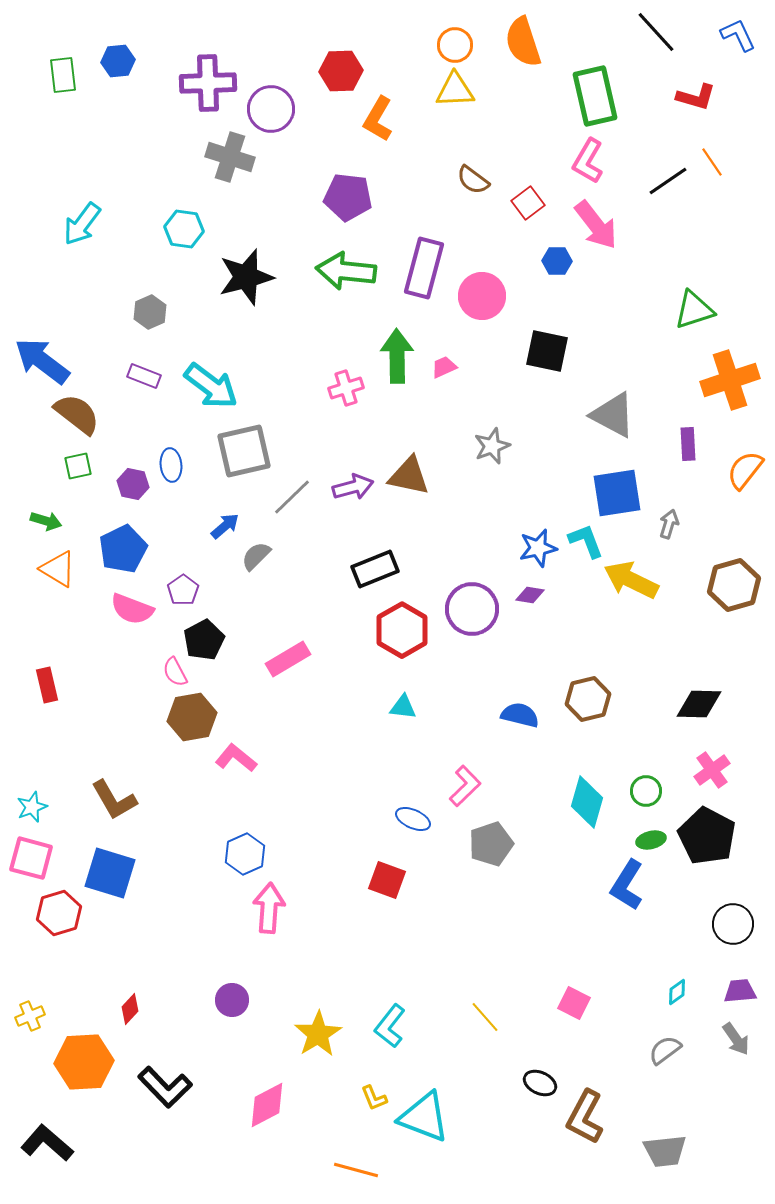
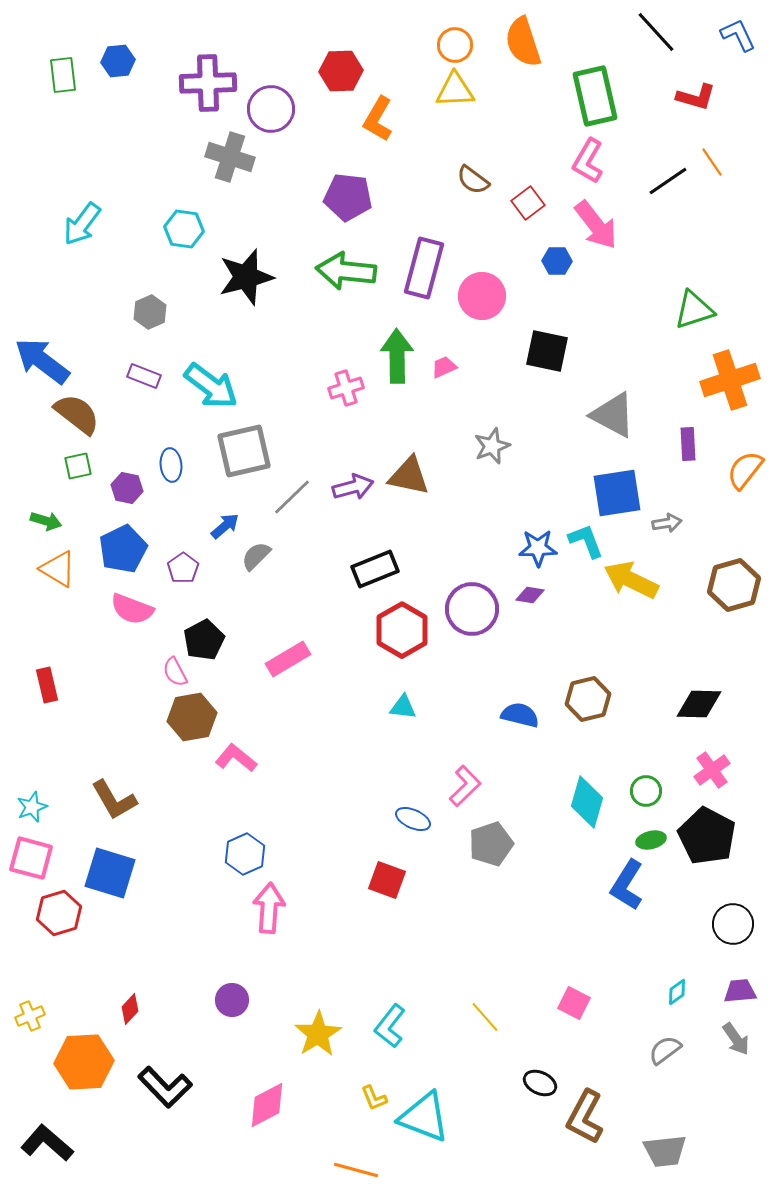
purple hexagon at (133, 484): moved 6 px left, 4 px down
gray arrow at (669, 524): moved 2 px left, 1 px up; rotated 64 degrees clockwise
blue star at (538, 548): rotated 12 degrees clockwise
purple pentagon at (183, 590): moved 22 px up
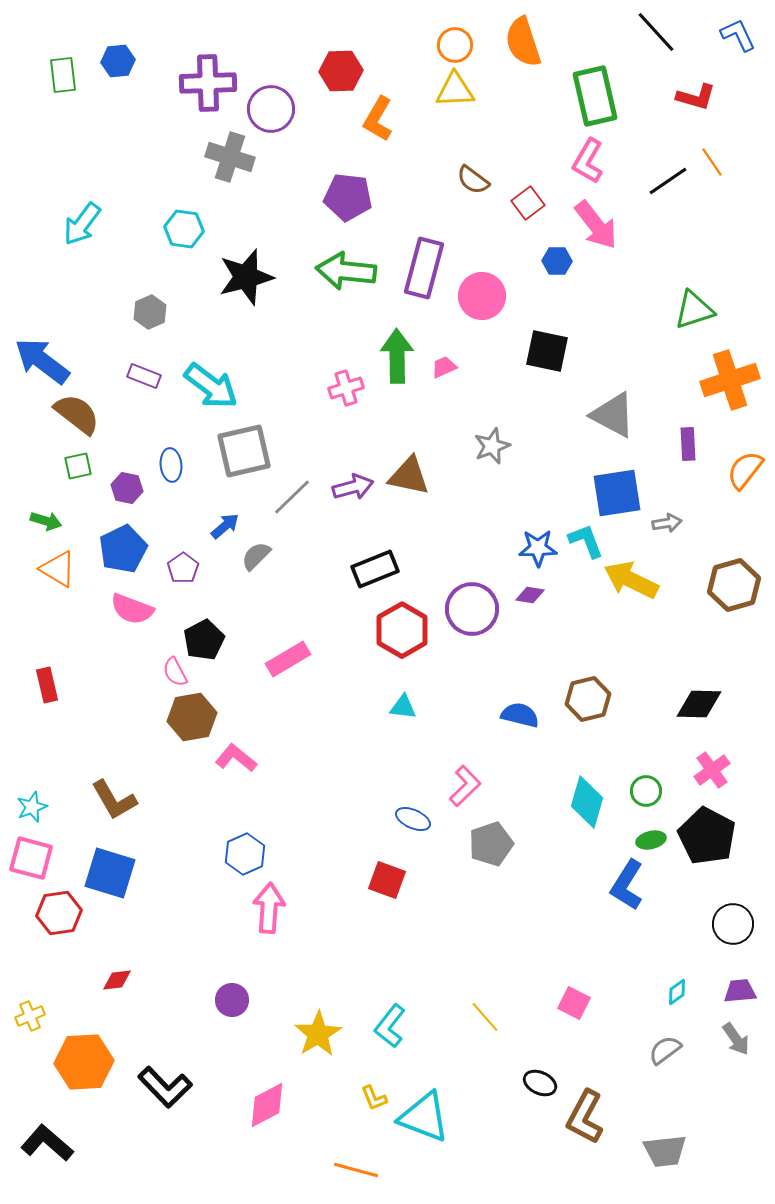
red hexagon at (59, 913): rotated 9 degrees clockwise
red diamond at (130, 1009): moved 13 px left, 29 px up; rotated 40 degrees clockwise
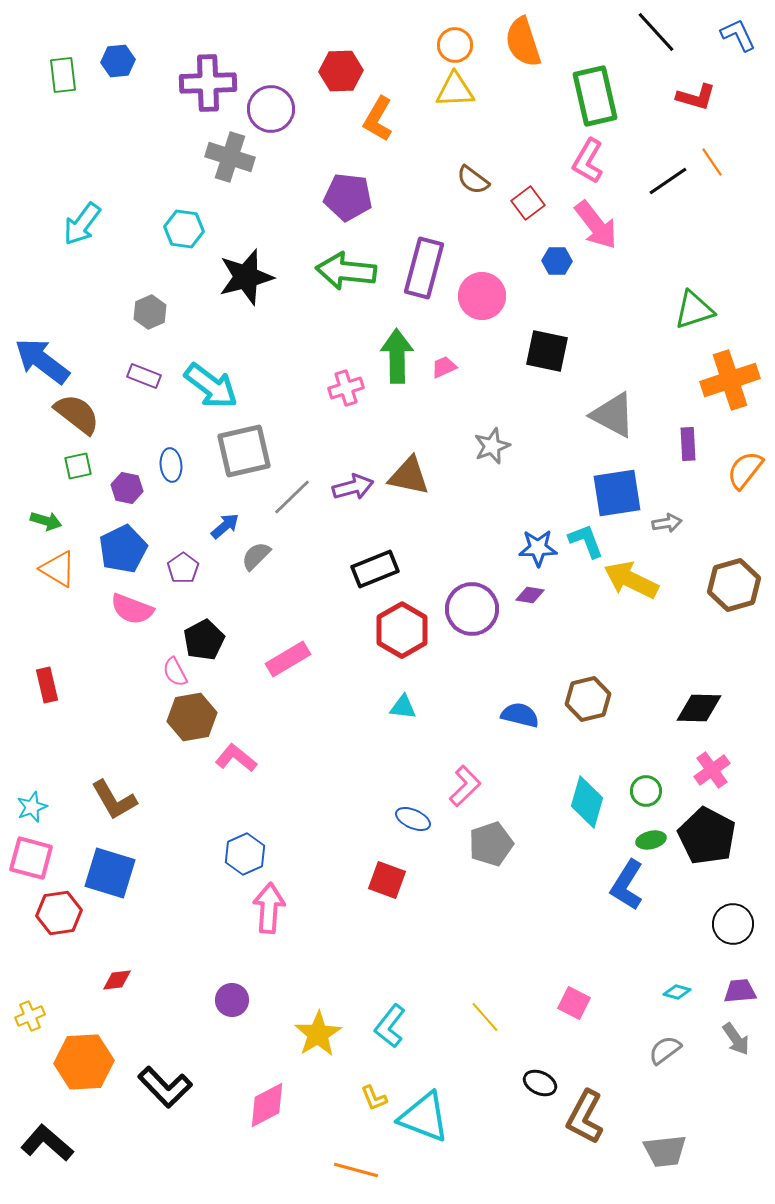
black diamond at (699, 704): moved 4 px down
cyan diamond at (677, 992): rotated 52 degrees clockwise
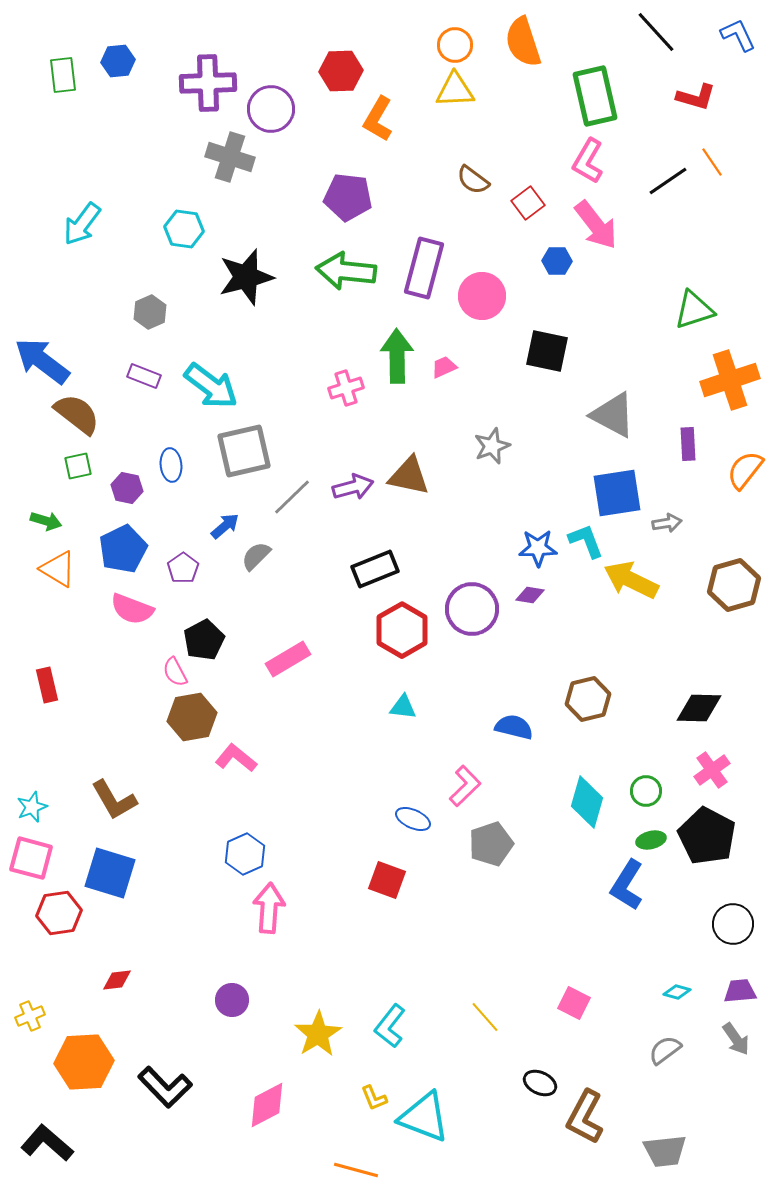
blue semicircle at (520, 715): moved 6 px left, 12 px down
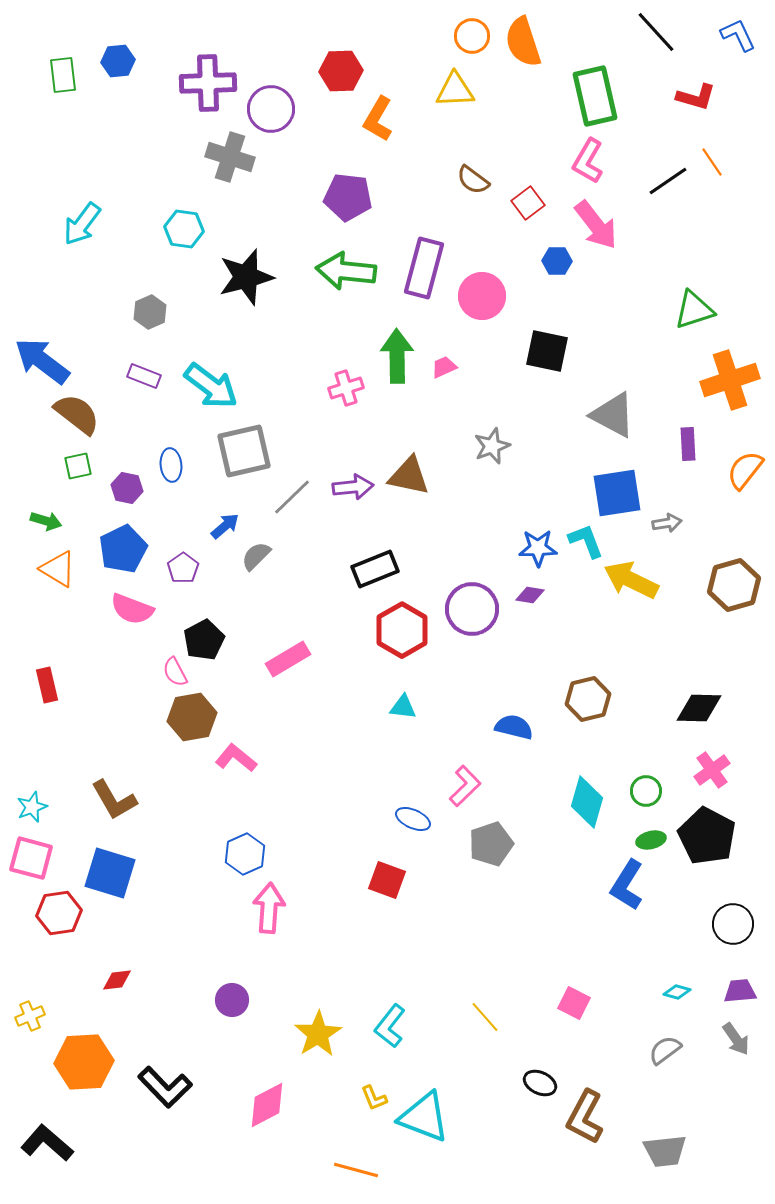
orange circle at (455, 45): moved 17 px right, 9 px up
purple arrow at (353, 487): rotated 9 degrees clockwise
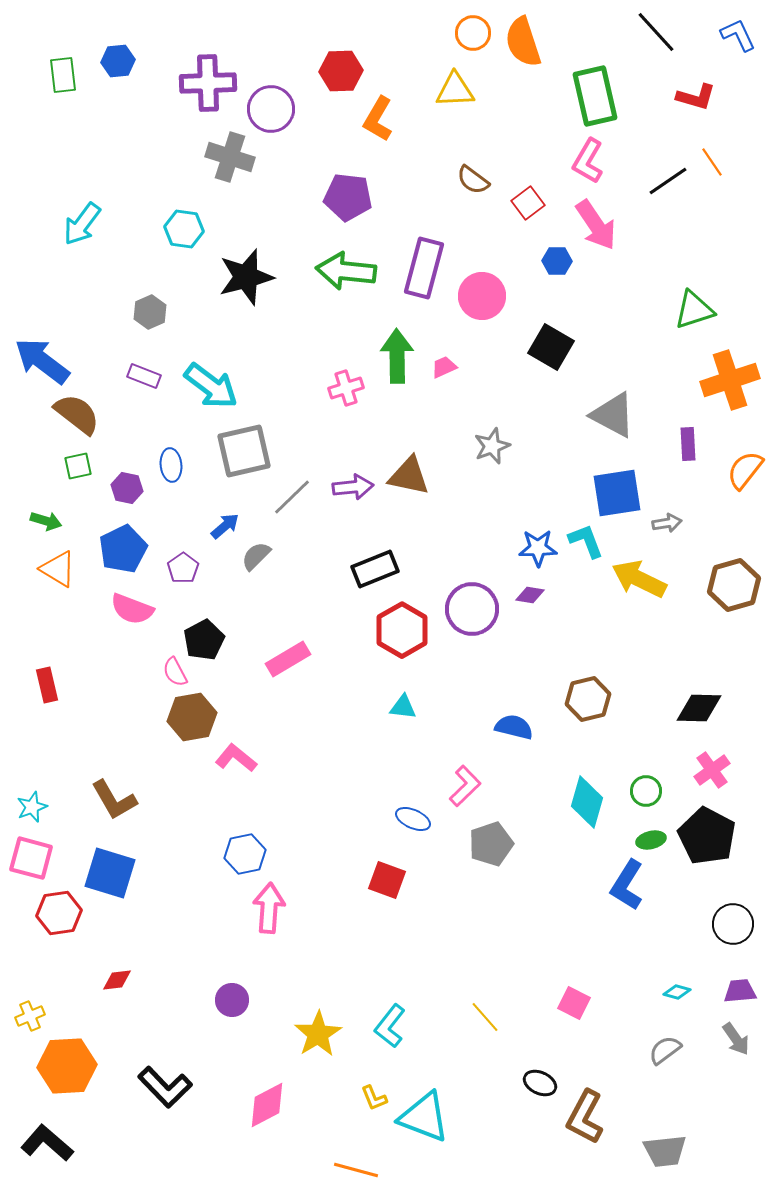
orange circle at (472, 36): moved 1 px right, 3 px up
pink arrow at (596, 225): rotated 4 degrees clockwise
black square at (547, 351): moved 4 px right, 4 px up; rotated 18 degrees clockwise
yellow arrow at (631, 580): moved 8 px right, 1 px up
blue hexagon at (245, 854): rotated 12 degrees clockwise
orange hexagon at (84, 1062): moved 17 px left, 4 px down
